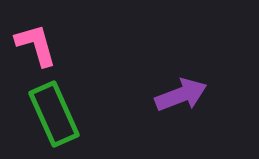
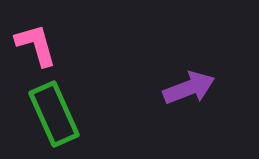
purple arrow: moved 8 px right, 7 px up
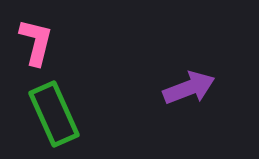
pink L-shape: moved 3 px up; rotated 30 degrees clockwise
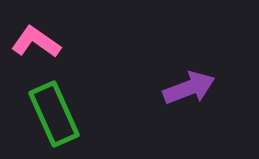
pink L-shape: rotated 69 degrees counterclockwise
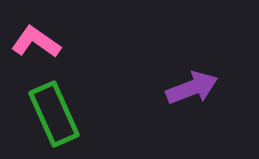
purple arrow: moved 3 px right
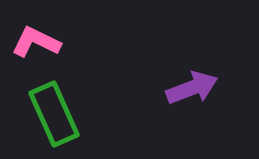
pink L-shape: rotated 9 degrees counterclockwise
